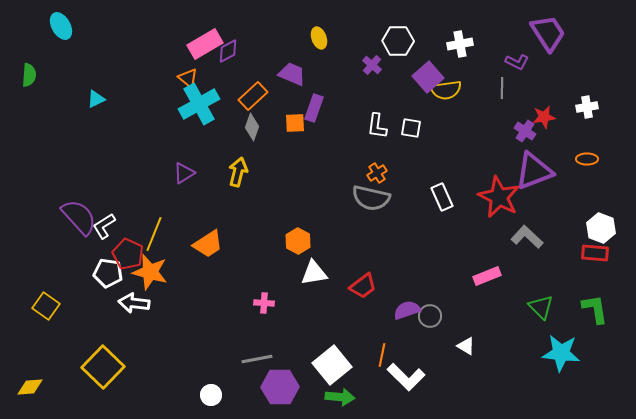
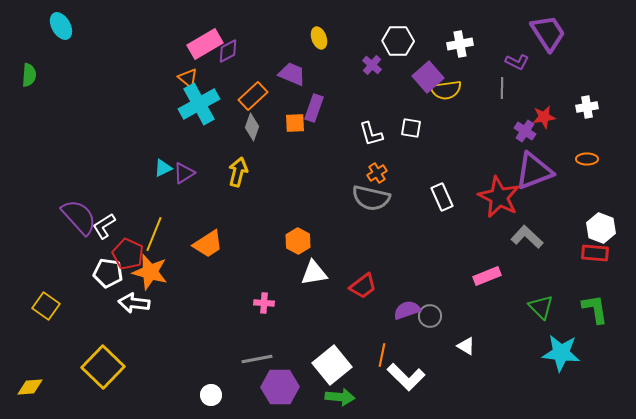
cyan triangle at (96, 99): moved 67 px right, 69 px down
white L-shape at (377, 126): moved 6 px left, 8 px down; rotated 24 degrees counterclockwise
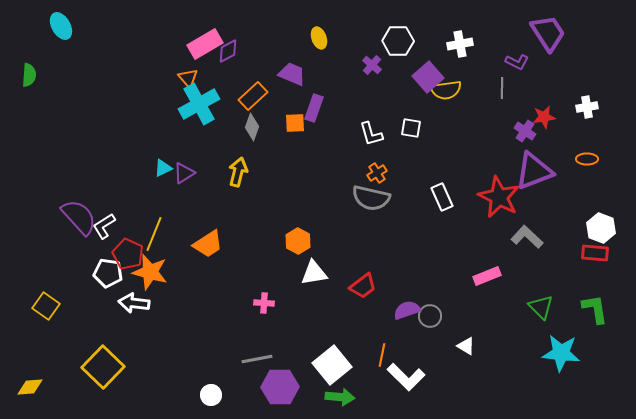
orange triangle at (188, 78): rotated 10 degrees clockwise
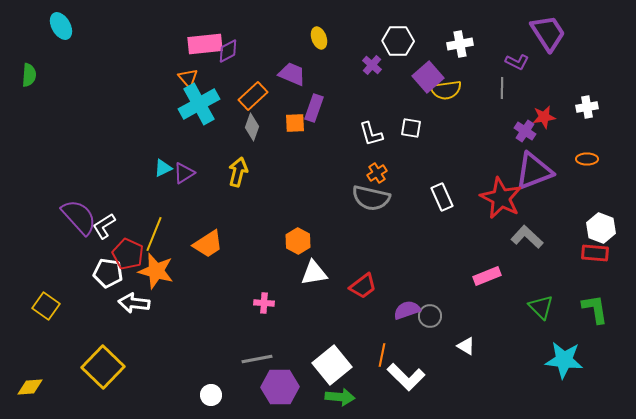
pink rectangle at (205, 44): rotated 24 degrees clockwise
red star at (499, 197): moved 2 px right, 1 px down
orange star at (150, 272): moved 6 px right, 1 px up
cyan star at (561, 353): moved 3 px right, 7 px down
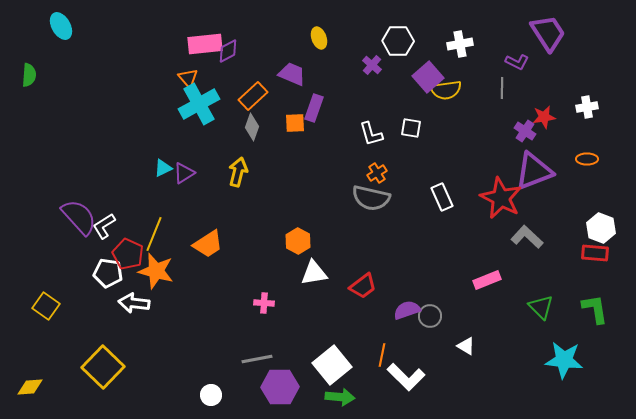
pink rectangle at (487, 276): moved 4 px down
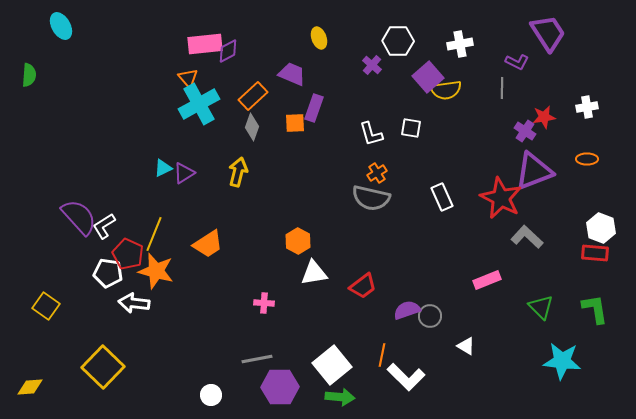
cyan star at (564, 360): moved 2 px left, 1 px down
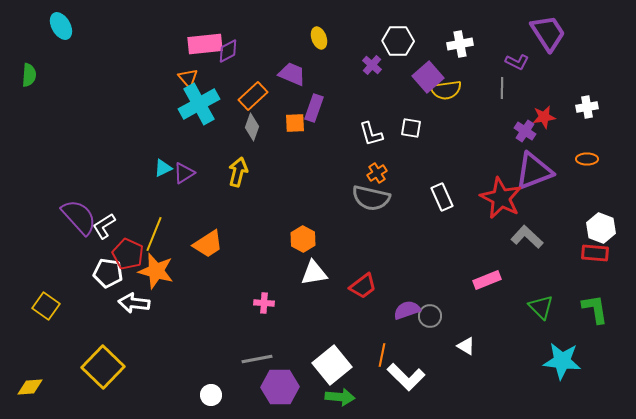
orange hexagon at (298, 241): moved 5 px right, 2 px up
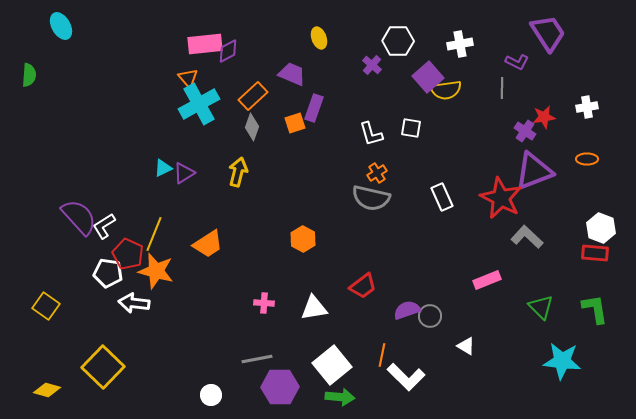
orange square at (295, 123): rotated 15 degrees counterclockwise
white triangle at (314, 273): moved 35 px down
yellow diamond at (30, 387): moved 17 px right, 3 px down; rotated 20 degrees clockwise
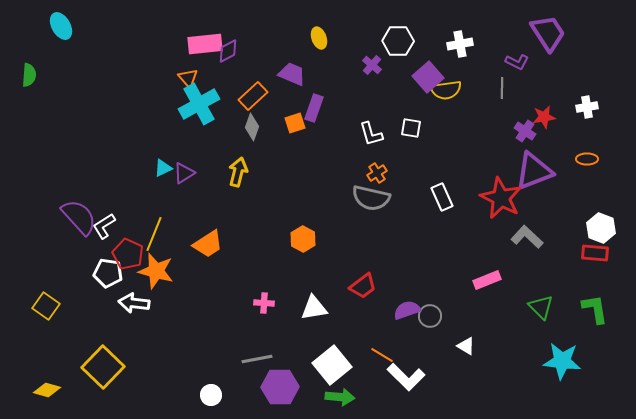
orange line at (382, 355): rotated 70 degrees counterclockwise
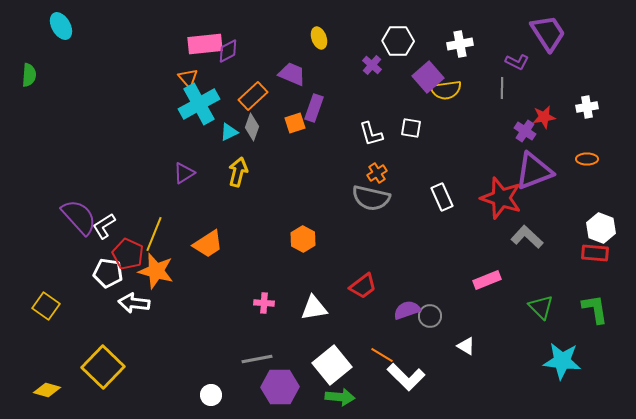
cyan triangle at (163, 168): moved 66 px right, 36 px up
red star at (501, 198): rotated 9 degrees counterclockwise
